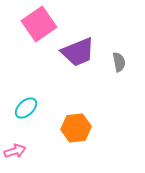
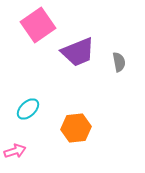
pink square: moved 1 px left, 1 px down
cyan ellipse: moved 2 px right, 1 px down
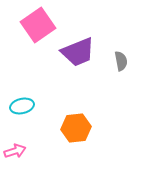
gray semicircle: moved 2 px right, 1 px up
cyan ellipse: moved 6 px left, 3 px up; rotated 30 degrees clockwise
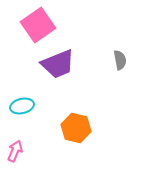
purple trapezoid: moved 20 px left, 12 px down
gray semicircle: moved 1 px left, 1 px up
orange hexagon: rotated 20 degrees clockwise
pink arrow: rotated 50 degrees counterclockwise
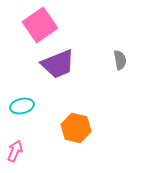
pink square: moved 2 px right
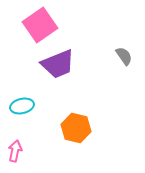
gray semicircle: moved 4 px right, 4 px up; rotated 24 degrees counterclockwise
pink arrow: rotated 10 degrees counterclockwise
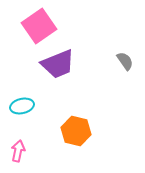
pink square: moved 1 px left, 1 px down
gray semicircle: moved 1 px right, 5 px down
orange hexagon: moved 3 px down
pink arrow: moved 3 px right
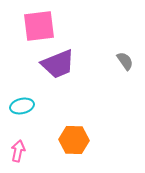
pink square: rotated 28 degrees clockwise
orange hexagon: moved 2 px left, 9 px down; rotated 12 degrees counterclockwise
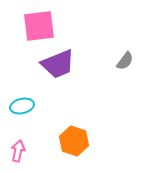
gray semicircle: rotated 72 degrees clockwise
orange hexagon: moved 1 px down; rotated 16 degrees clockwise
